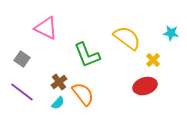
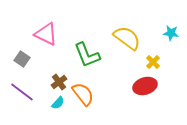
pink triangle: moved 6 px down
yellow cross: moved 2 px down
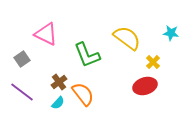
gray square: rotated 21 degrees clockwise
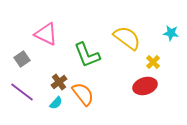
cyan semicircle: moved 2 px left
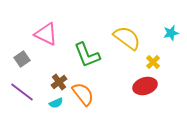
cyan star: rotated 21 degrees counterclockwise
cyan semicircle: rotated 24 degrees clockwise
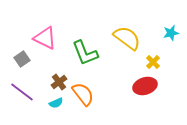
pink triangle: moved 1 px left, 4 px down
green L-shape: moved 2 px left, 2 px up
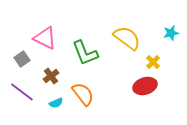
brown cross: moved 8 px left, 6 px up
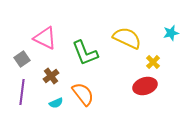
yellow semicircle: rotated 12 degrees counterclockwise
purple line: rotated 60 degrees clockwise
